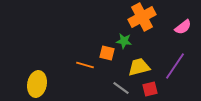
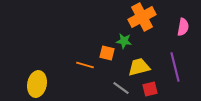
pink semicircle: rotated 42 degrees counterclockwise
purple line: moved 1 px down; rotated 48 degrees counterclockwise
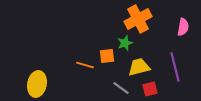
orange cross: moved 4 px left, 2 px down
green star: moved 1 px right, 2 px down; rotated 28 degrees counterclockwise
orange square: moved 3 px down; rotated 21 degrees counterclockwise
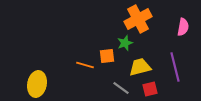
yellow trapezoid: moved 1 px right
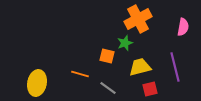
orange square: rotated 21 degrees clockwise
orange line: moved 5 px left, 9 px down
yellow ellipse: moved 1 px up
gray line: moved 13 px left
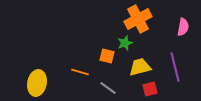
orange line: moved 2 px up
